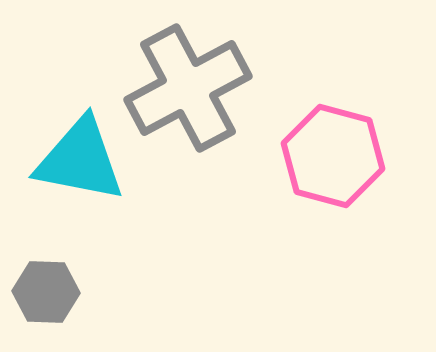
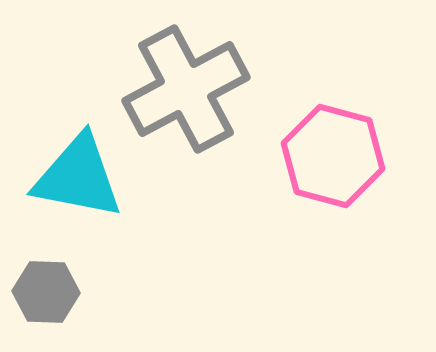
gray cross: moved 2 px left, 1 px down
cyan triangle: moved 2 px left, 17 px down
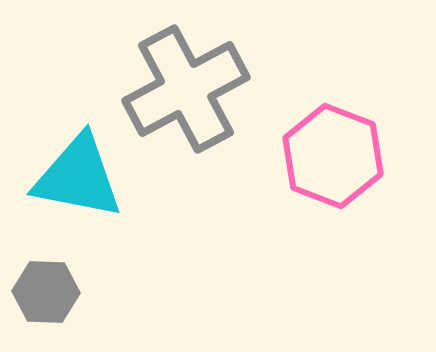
pink hexagon: rotated 6 degrees clockwise
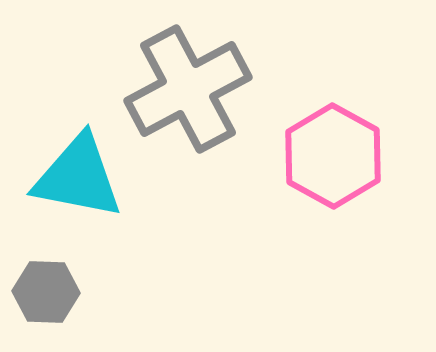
gray cross: moved 2 px right
pink hexagon: rotated 8 degrees clockwise
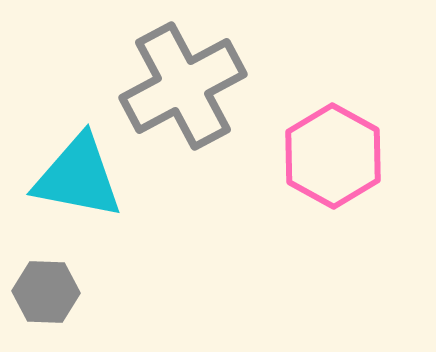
gray cross: moved 5 px left, 3 px up
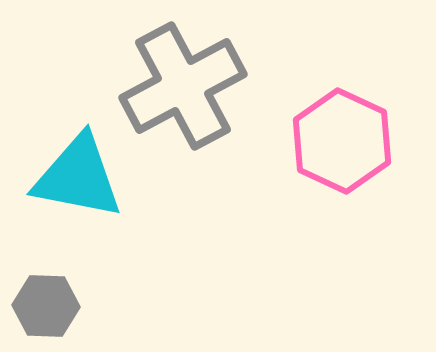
pink hexagon: moved 9 px right, 15 px up; rotated 4 degrees counterclockwise
gray hexagon: moved 14 px down
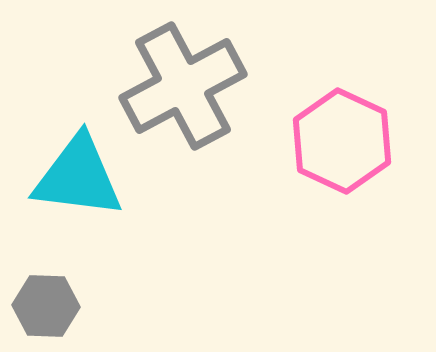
cyan triangle: rotated 4 degrees counterclockwise
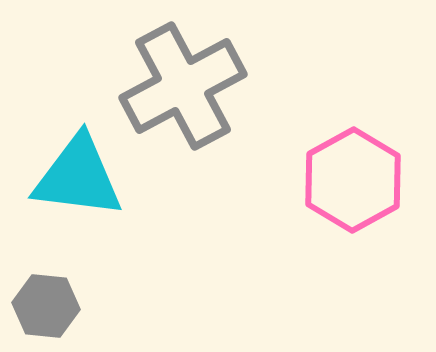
pink hexagon: moved 11 px right, 39 px down; rotated 6 degrees clockwise
gray hexagon: rotated 4 degrees clockwise
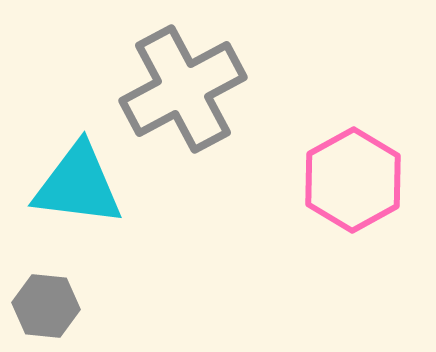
gray cross: moved 3 px down
cyan triangle: moved 8 px down
